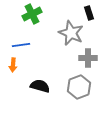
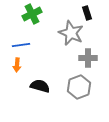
black rectangle: moved 2 px left
orange arrow: moved 4 px right
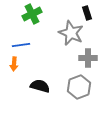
orange arrow: moved 3 px left, 1 px up
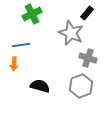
black rectangle: rotated 56 degrees clockwise
gray cross: rotated 18 degrees clockwise
gray hexagon: moved 2 px right, 1 px up
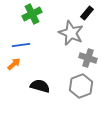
orange arrow: rotated 136 degrees counterclockwise
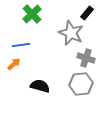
green cross: rotated 18 degrees counterclockwise
gray cross: moved 2 px left
gray hexagon: moved 2 px up; rotated 15 degrees clockwise
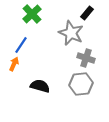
blue line: rotated 48 degrees counterclockwise
orange arrow: rotated 24 degrees counterclockwise
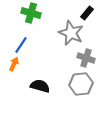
green cross: moved 1 px left, 1 px up; rotated 30 degrees counterclockwise
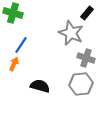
green cross: moved 18 px left
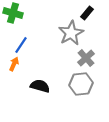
gray star: rotated 20 degrees clockwise
gray cross: rotated 30 degrees clockwise
